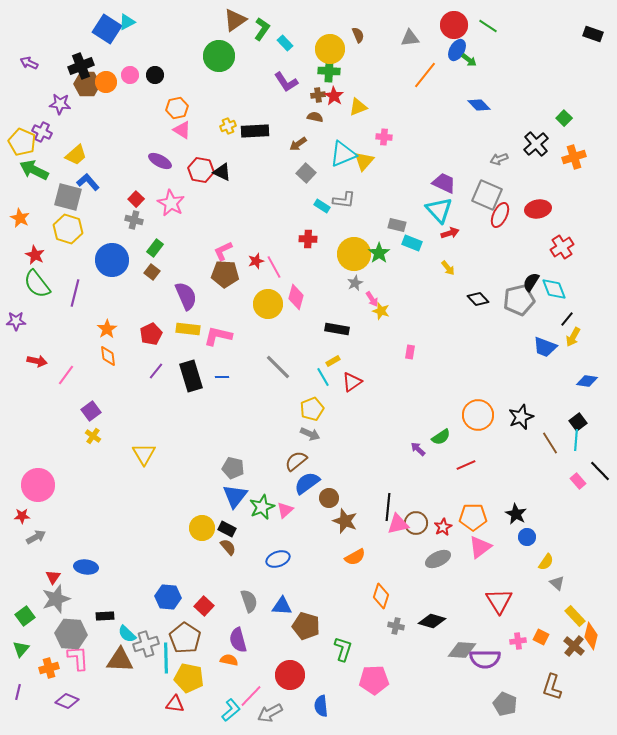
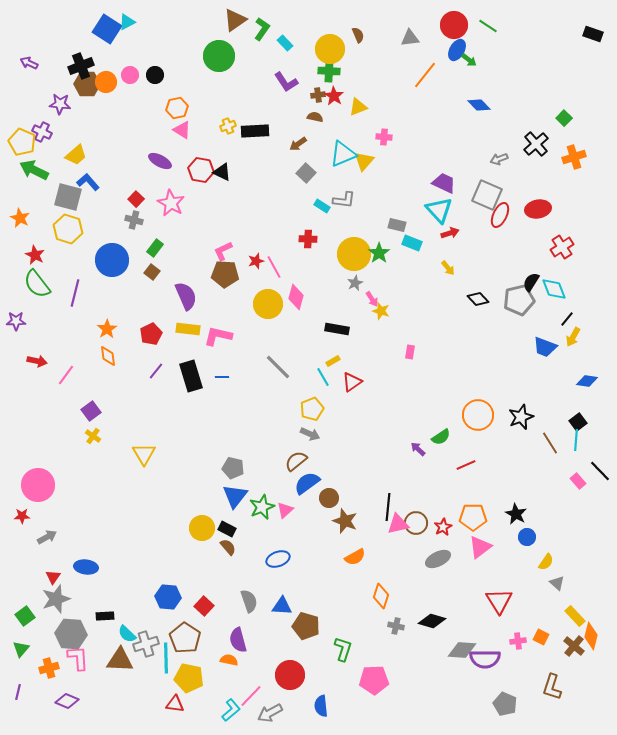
gray arrow at (36, 537): moved 11 px right
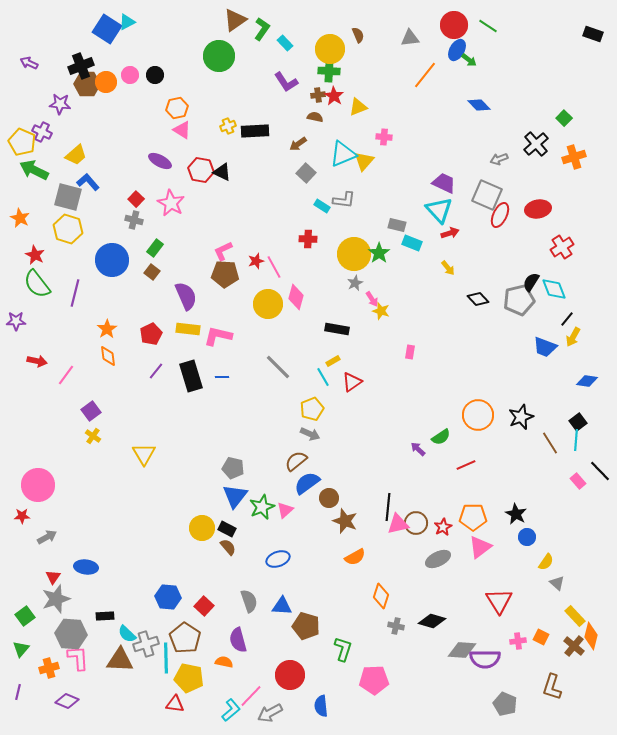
orange semicircle at (229, 660): moved 5 px left, 2 px down
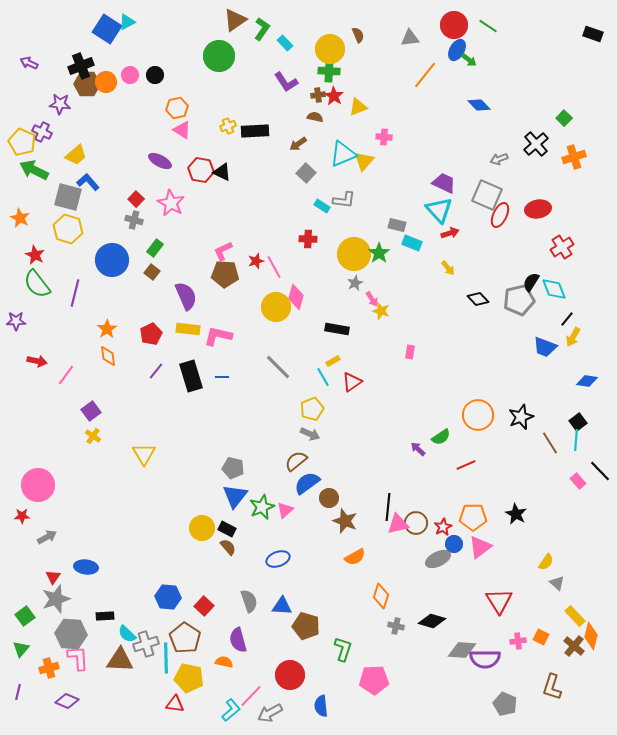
yellow circle at (268, 304): moved 8 px right, 3 px down
blue circle at (527, 537): moved 73 px left, 7 px down
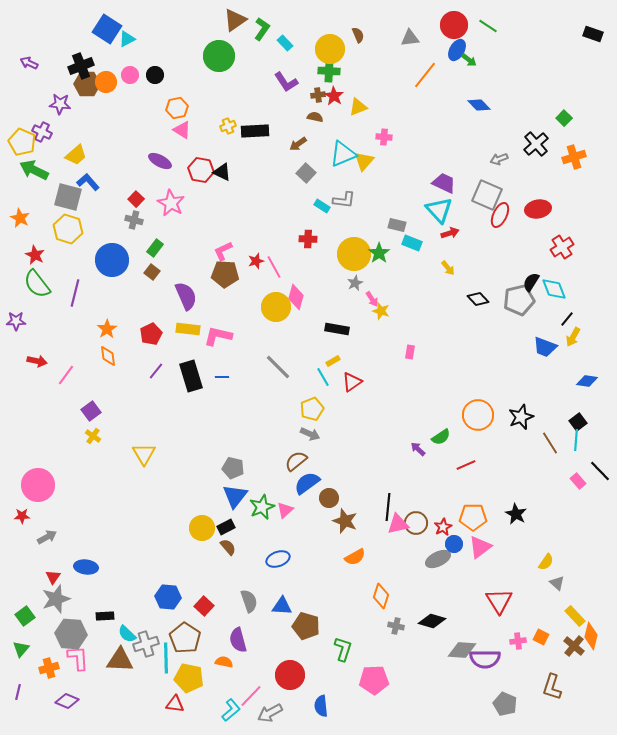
cyan triangle at (127, 22): moved 17 px down
black rectangle at (227, 529): moved 1 px left, 2 px up; rotated 54 degrees counterclockwise
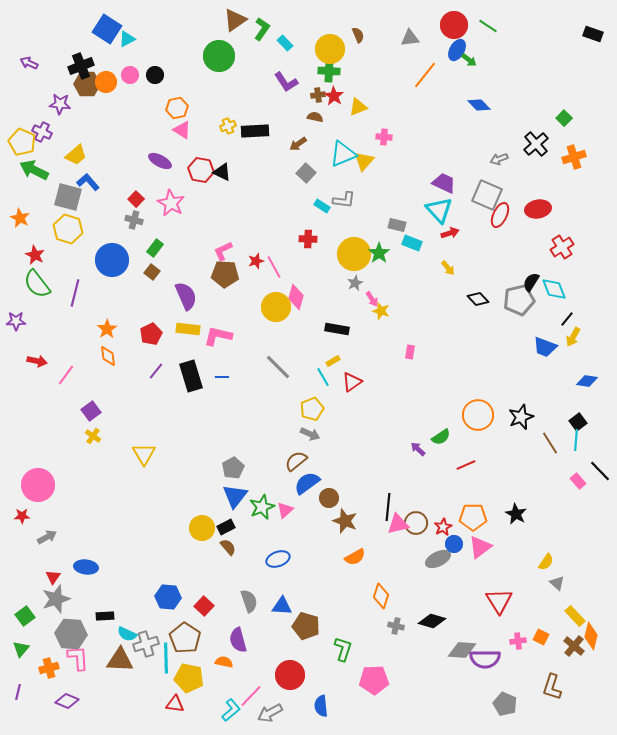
gray pentagon at (233, 468): rotated 30 degrees clockwise
cyan semicircle at (127, 634): rotated 18 degrees counterclockwise
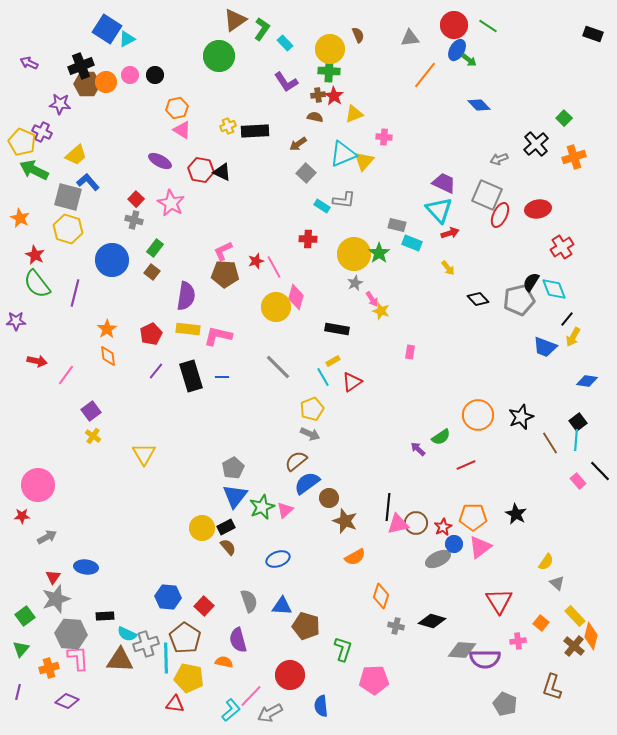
yellow triangle at (358, 107): moved 4 px left, 7 px down
purple semicircle at (186, 296): rotated 32 degrees clockwise
orange square at (541, 637): moved 14 px up; rotated 14 degrees clockwise
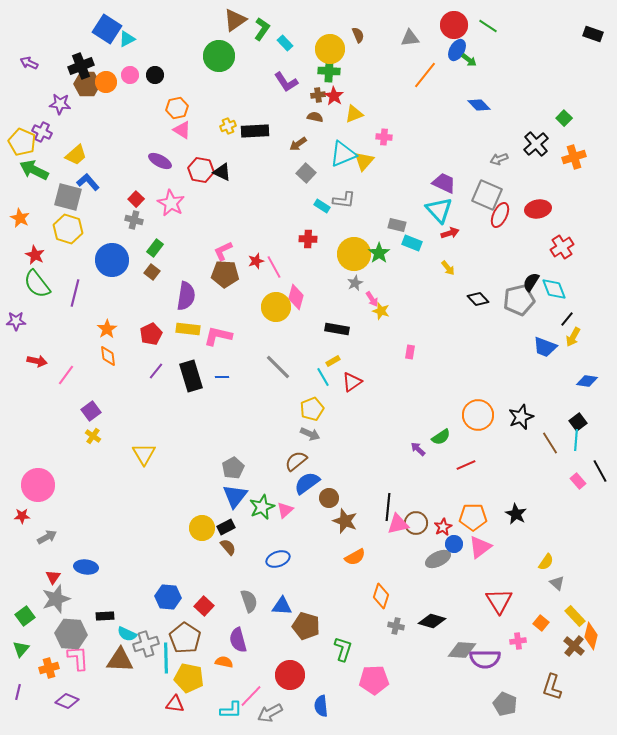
black line at (600, 471): rotated 15 degrees clockwise
cyan L-shape at (231, 710): rotated 40 degrees clockwise
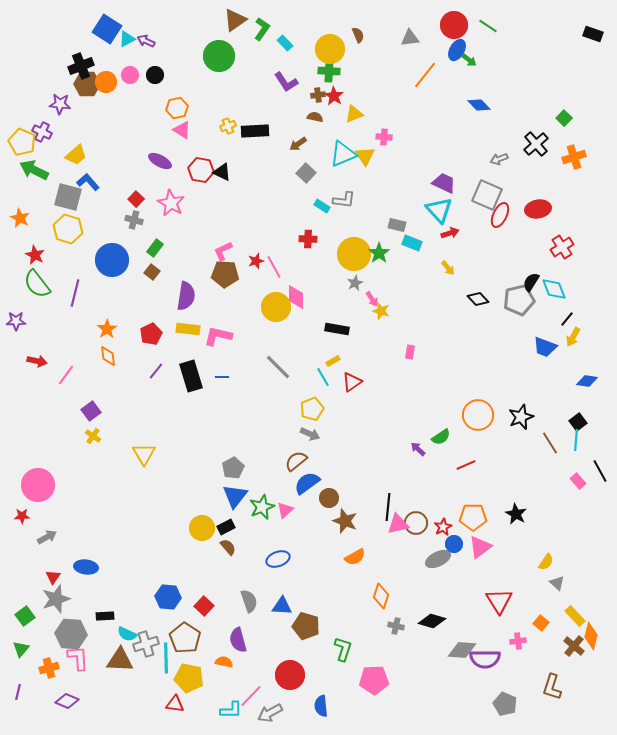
purple arrow at (29, 63): moved 117 px right, 22 px up
yellow triangle at (364, 161): moved 1 px right, 5 px up; rotated 15 degrees counterclockwise
pink diamond at (296, 297): rotated 15 degrees counterclockwise
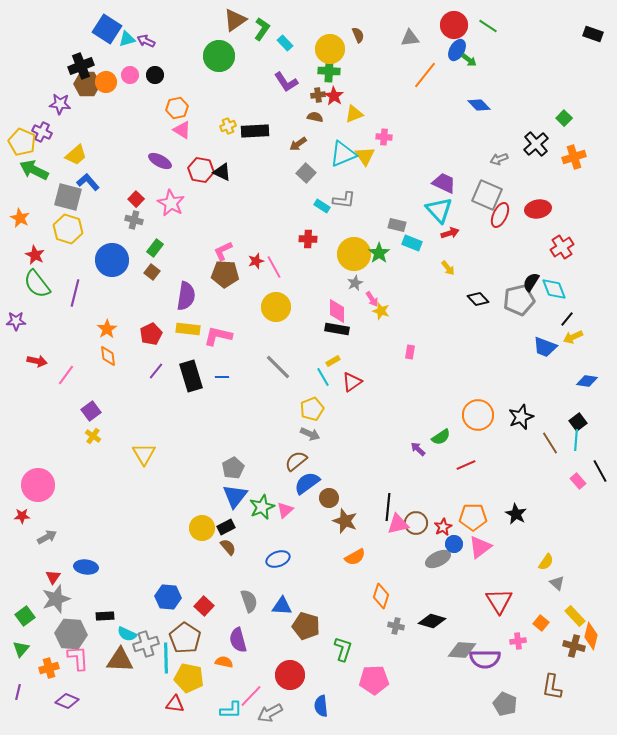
cyan triangle at (127, 39): rotated 12 degrees clockwise
pink diamond at (296, 297): moved 41 px right, 14 px down
yellow arrow at (573, 337): rotated 36 degrees clockwise
brown cross at (574, 646): rotated 25 degrees counterclockwise
brown L-shape at (552, 687): rotated 8 degrees counterclockwise
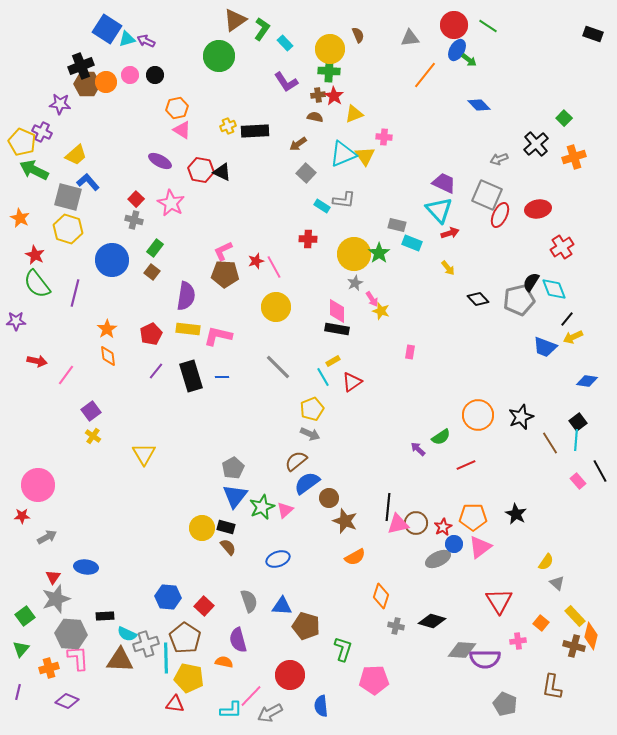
black rectangle at (226, 527): rotated 42 degrees clockwise
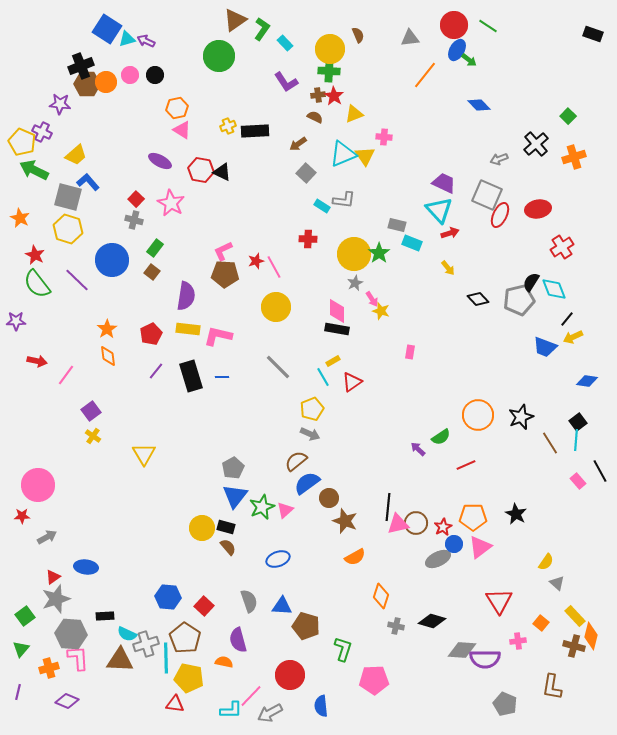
brown semicircle at (315, 117): rotated 14 degrees clockwise
green square at (564, 118): moved 4 px right, 2 px up
purple line at (75, 293): moved 2 px right, 13 px up; rotated 60 degrees counterclockwise
red triangle at (53, 577): rotated 21 degrees clockwise
